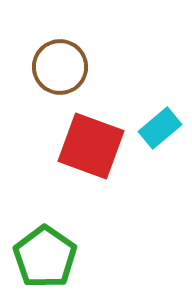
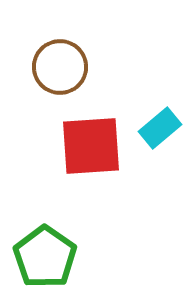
red square: rotated 24 degrees counterclockwise
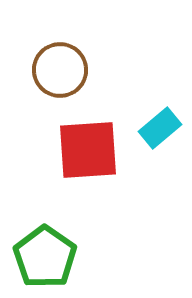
brown circle: moved 3 px down
red square: moved 3 px left, 4 px down
